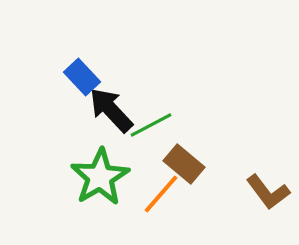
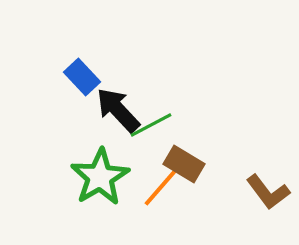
black arrow: moved 7 px right
brown rectangle: rotated 9 degrees counterclockwise
orange line: moved 7 px up
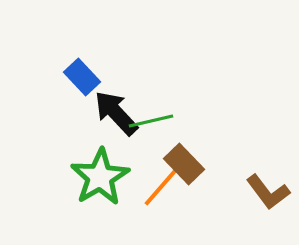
black arrow: moved 2 px left, 3 px down
green line: moved 4 px up; rotated 15 degrees clockwise
brown rectangle: rotated 15 degrees clockwise
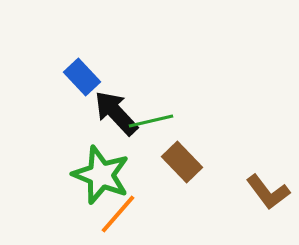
brown rectangle: moved 2 px left, 2 px up
green star: moved 1 px right, 2 px up; rotated 20 degrees counterclockwise
orange line: moved 43 px left, 27 px down
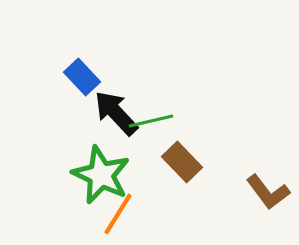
green star: rotated 4 degrees clockwise
orange line: rotated 9 degrees counterclockwise
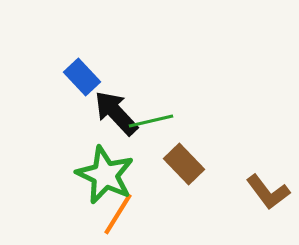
brown rectangle: moved 2 px right, 2 px down
green star: moved 4 px right
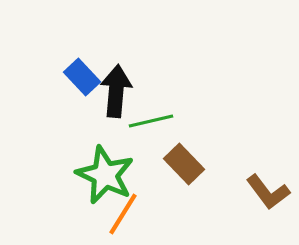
black arrow: moved 22 px up; rotated 48 degrees clockwise
orange line: moved 5 px right
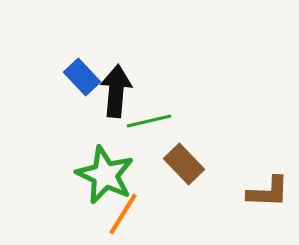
green line: moved 2 px left
brown L-shape: rotated 51 degrees counterclockwise
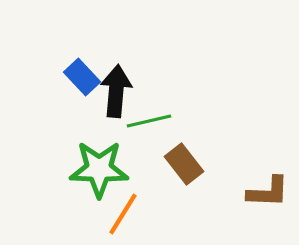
brown rectangle: rotated 6 degrees clockwise
green star: moved 6 px left, 6 px up; rotated 24 degrees counterclockwise
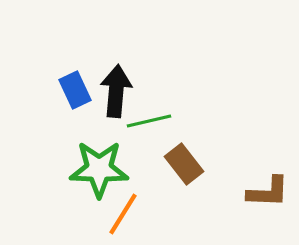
blue rectangle: moved 7 px left, 13 px down; rotated 18 degrees clockwise
